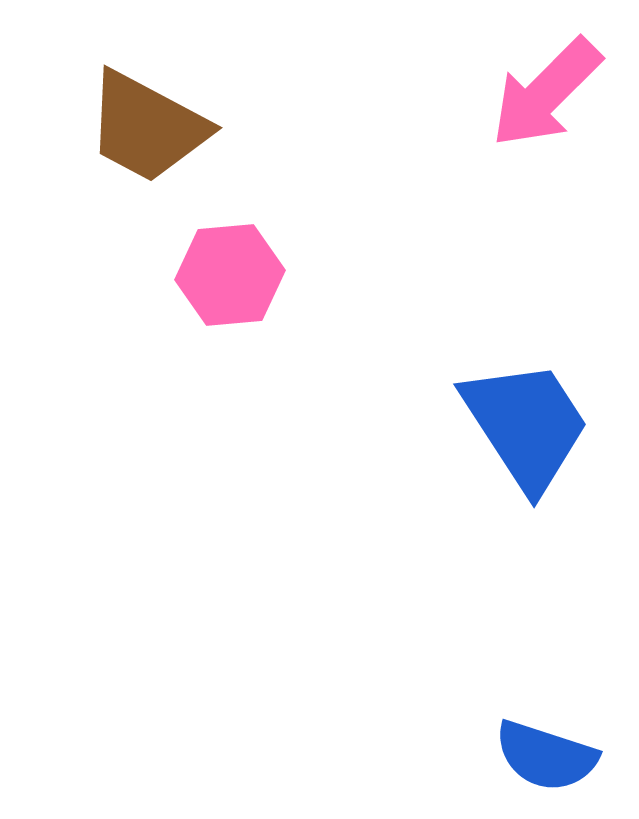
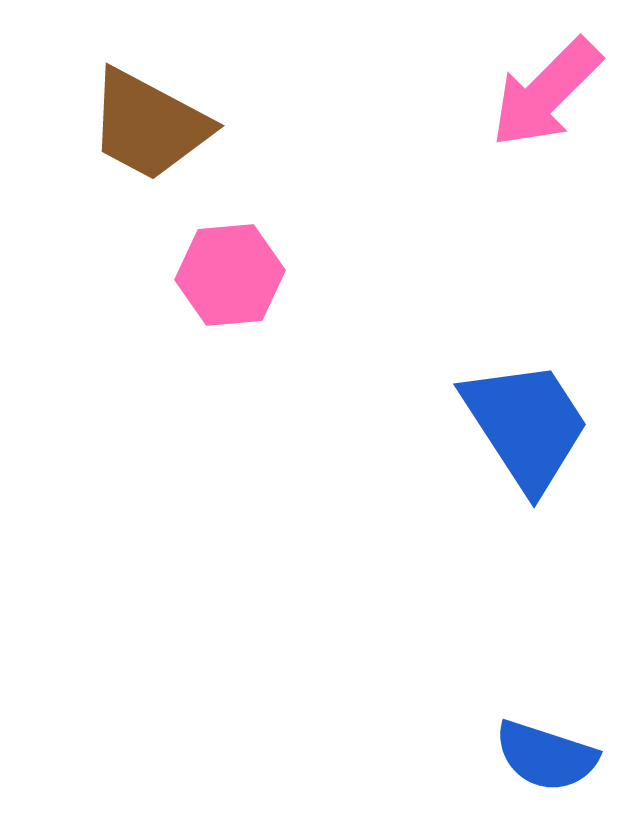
brown trapezoid: moved 2 px right, 2 px up
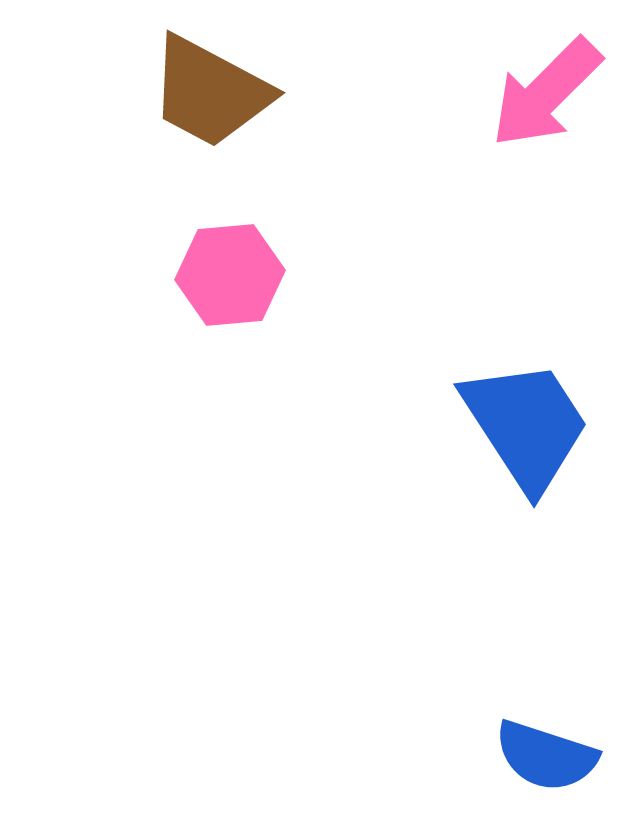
brown trapezoid: moved 61 px right, 33 px up
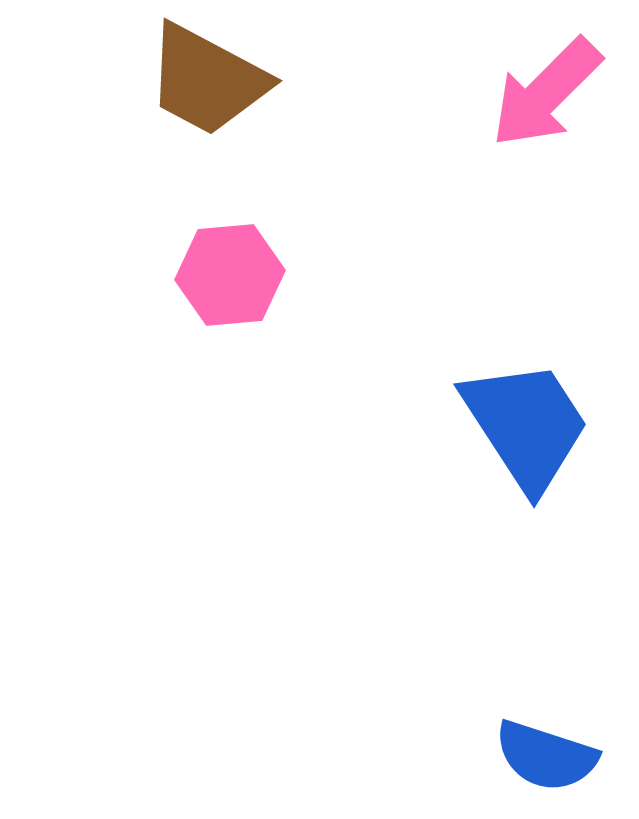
brown trapezoid: moved 3 px left, 12 px up
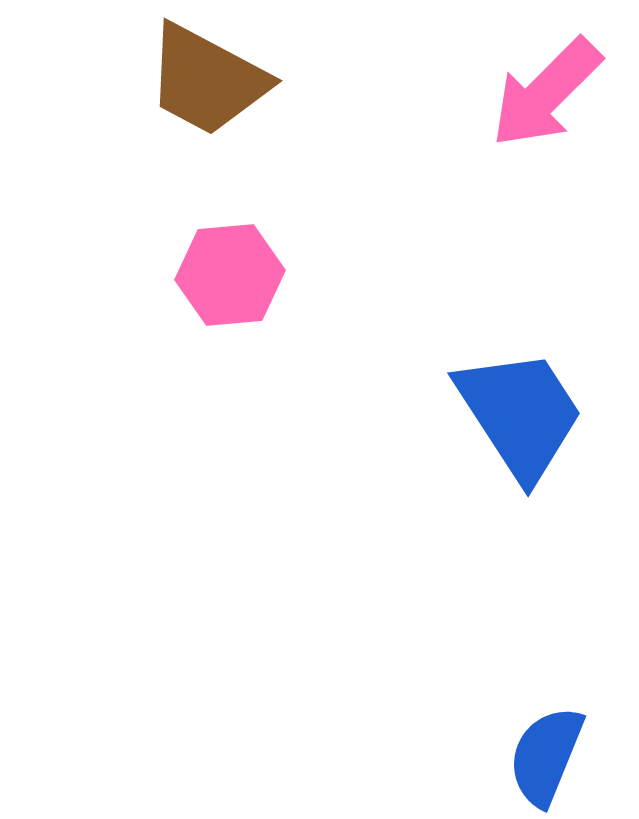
blue trapezoid: moved 6 px left, 11 px up
blue semicircle: rotated 94 degrees clockwise
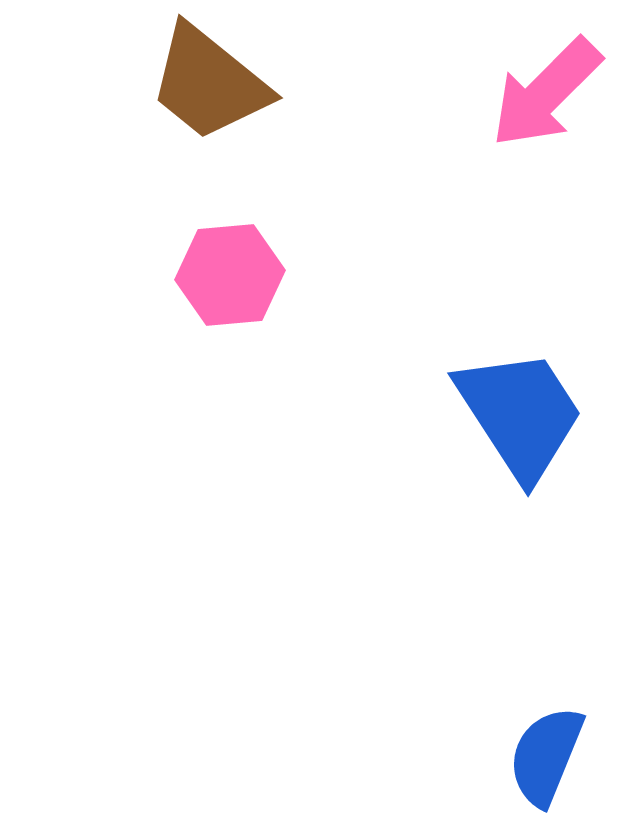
brown trapezoid: moved 2 px right, 3 px down; rotated 11 degrees clockwise
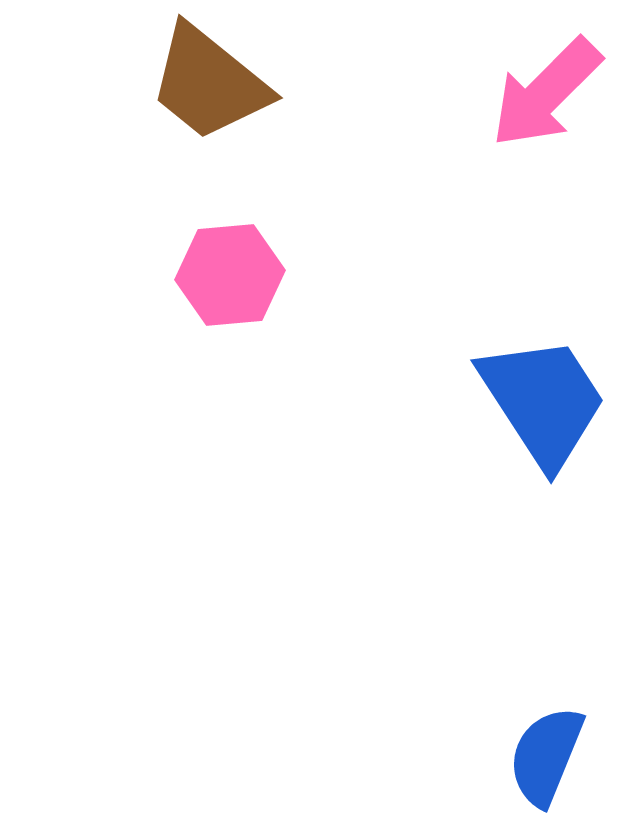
blue trapezoid: moved 23 px right, 13 px up
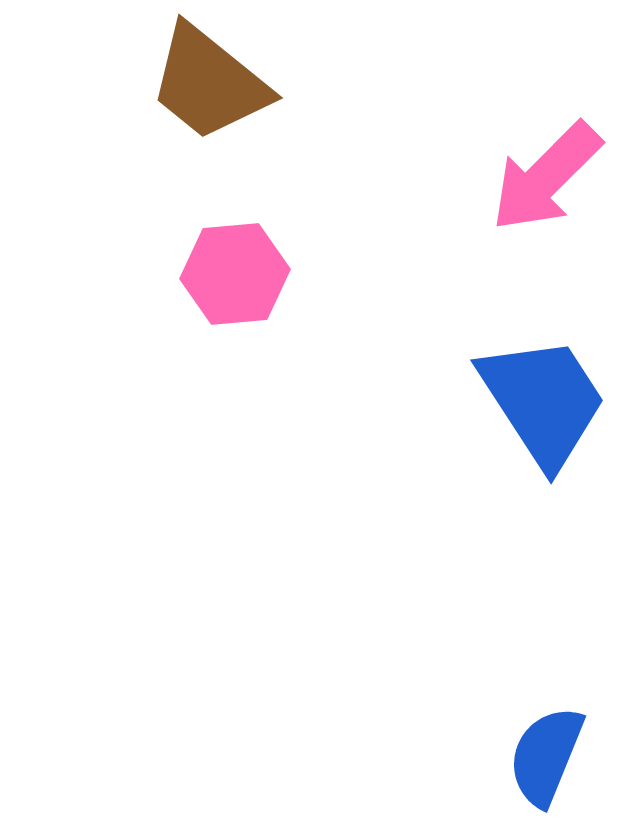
pink arrow: moved 84 px down
pink hexagon: moved 5 px right, 1 px up
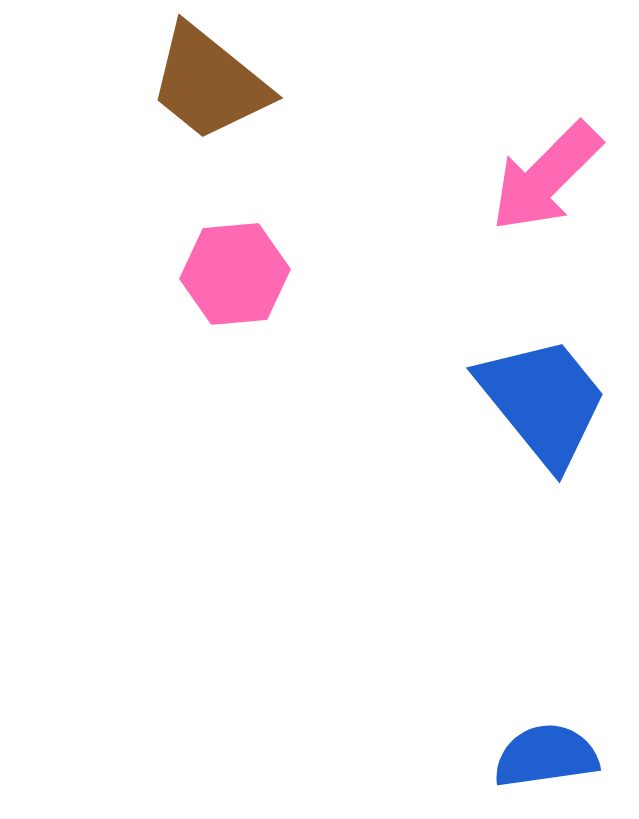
blue trapezoid: rotated 6 degrees counterclockwise
blue semicircle: rotated 60 degrees clockwise
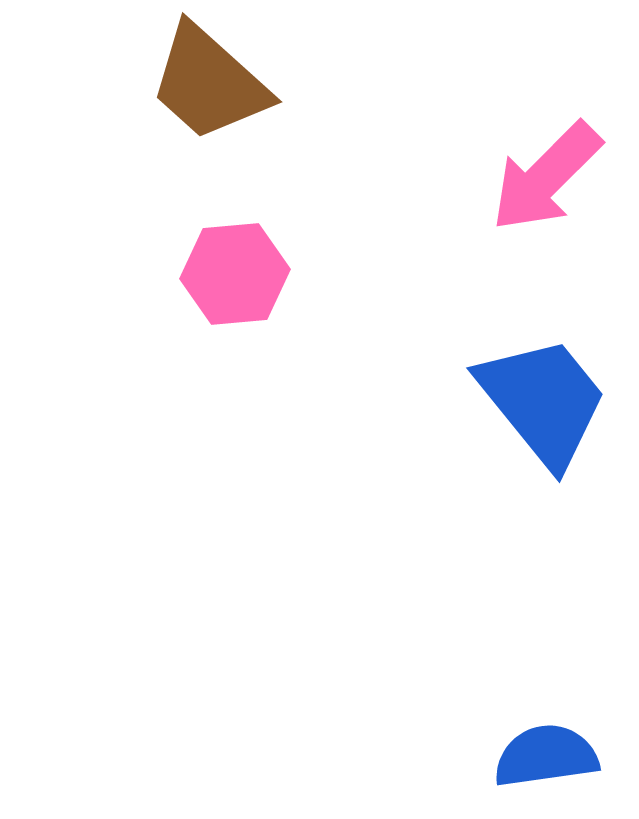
brown trapezoid: rotated 3 degrees clockwise
